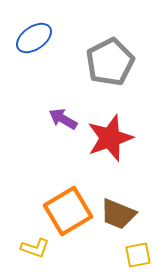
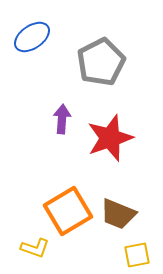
blue ellipse: moved 2 px left, 1 px up
gray pentagon: moved 9 px left
purple arrow: moved 1 px left; rotated 64 degrees clockwise
yellow square: moved 1 px left
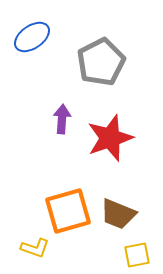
orange square: rotated 15 degrees clockwise
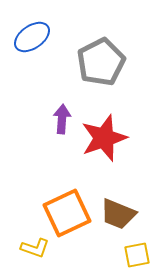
red star: moved 6 px left
orange square: moved 1 px left, 2 px down; rotated 9 degrees counterclockwise
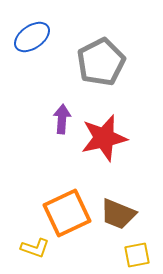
red star: rotated 6 degrees clockwise
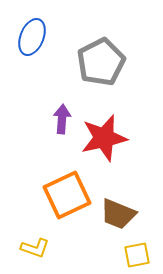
blue ellipse: rotated 33 degrees counterclockwise
orange square: moved 18 px up
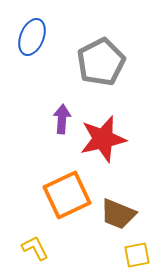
red star: moved 1 px left, 1 px down
yellow L-shape: rotated 136 degrees counterclockwise
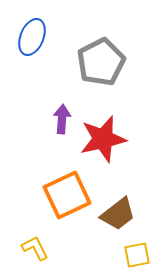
brown trapezoid: rotated 60 degrees counterclockwise
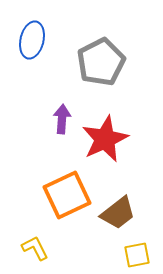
blue ellipse: moved 3 px down; rotated 9 degrees counterclockwise
red star: moved 2 px right; rotated 12 degrees counterclockwise
brown trapezoid: moved 1 px up
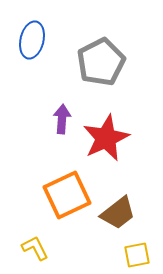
red star: moved 1 px right, 1 px up
